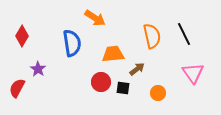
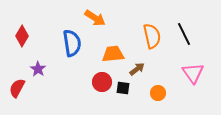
red circle: moved 1 px right
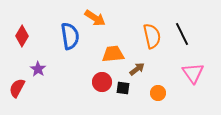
black line: moved 2 px left
blue semicircle: moved 2 px left, 7 px up
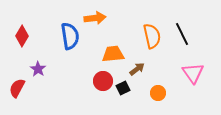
orange arrow: rotated 40 degrees counterclockwise
red circle: moved 1 px right, 1 px up
black square: rotated 32 degrees counterclockwise
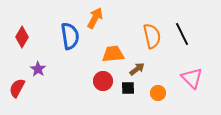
orange arrow: rotated 55 degrees counterclockwise
red diamond: moved 1 px down
pink triangle: moved 1 px left, 5 px down; rotated 10 degrees counterclockwise
black square: moved 5 px right; rotated 24 degrees clockwise
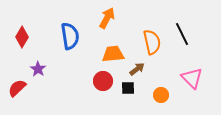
orange arrow: moved 12 px right
orange semicircle: moved 6 px down
red semicircle: rotated 18 degrees clockwise
orange circle: moved 3 px right, 2 px down
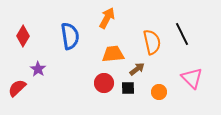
red diamond: moved 1 px right, 1 px up
red circle: moved 1 px right, 2 px down
orange circle: moved 2 px left, 3 px up
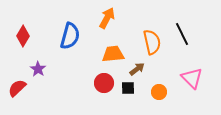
blue semicircle: rotated 24 degrees clockwise
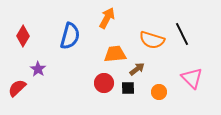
orange semicircle: moved 2 px up; rotated 120 degrees clockwise
orange trapezoid: moved 2 px right
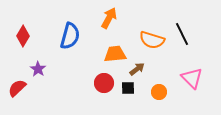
orange arrow: moved 2 px right
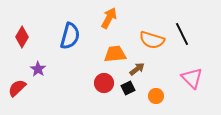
red diamond: moved 1 px left, 1 px down
black square: rotated 24 degrees counterclockwise
orange circle: moved 3 px left, 4 px down
